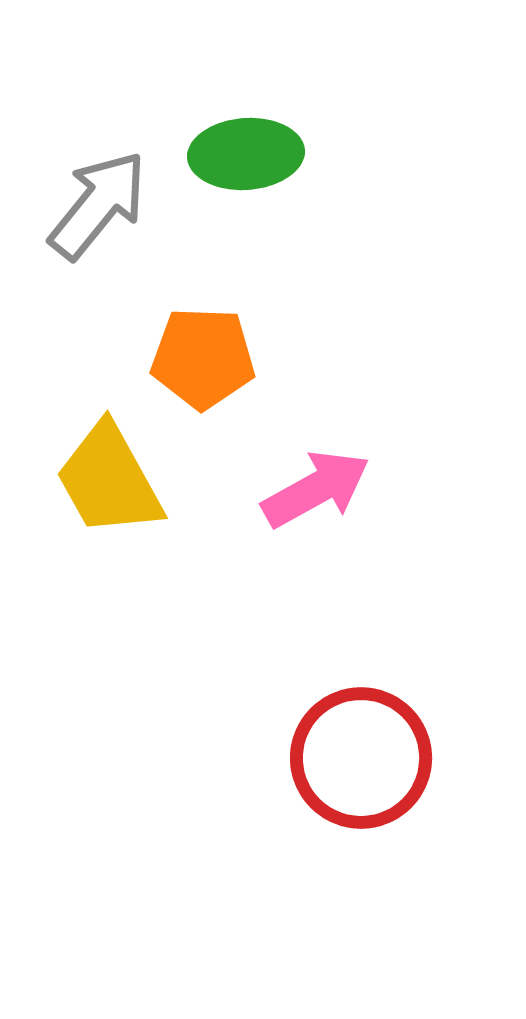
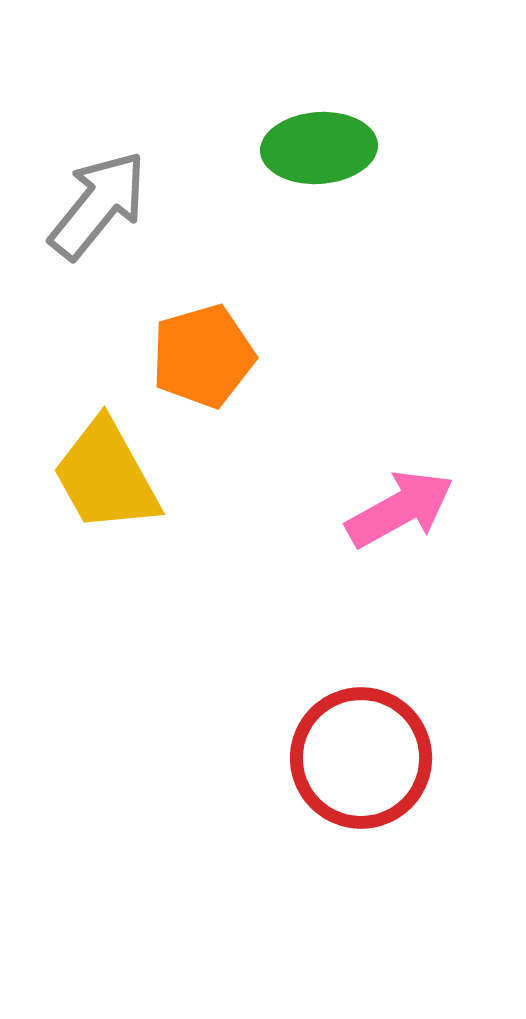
green ellipse: moved 73 px right, 6 px up
orange pentagon: moved 2 px up; rotated 18 degrees counterclockwise
yellow trapezoid: moved 3 px left, 4 px up
pink arrow: moved 84 px right, 20 px down
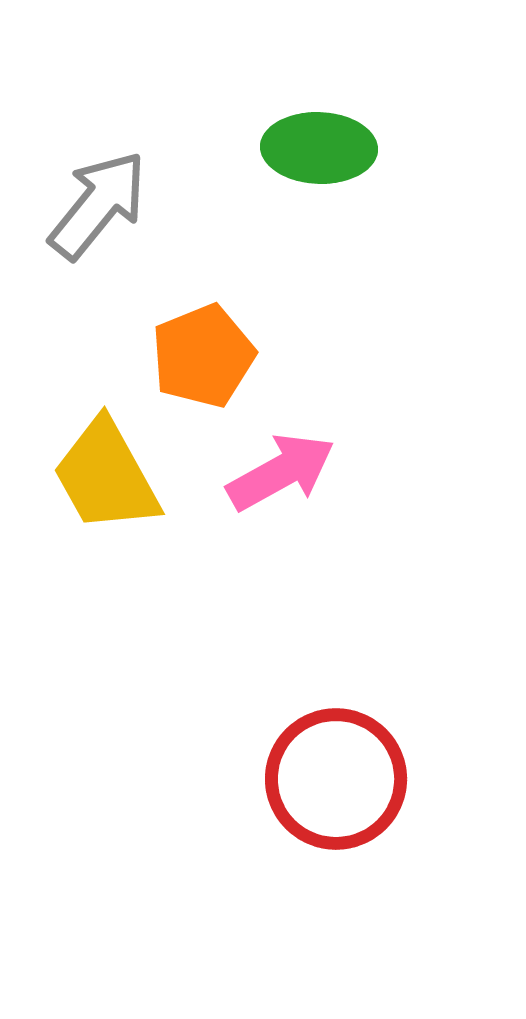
green ellipse: rotated 6 degrees clockwise
orange pentagon: rotated 6 degrees counterclockwise
pink arrow: moved 119 px left, 37 px up
red circle: moved 25 px left, 21 px down
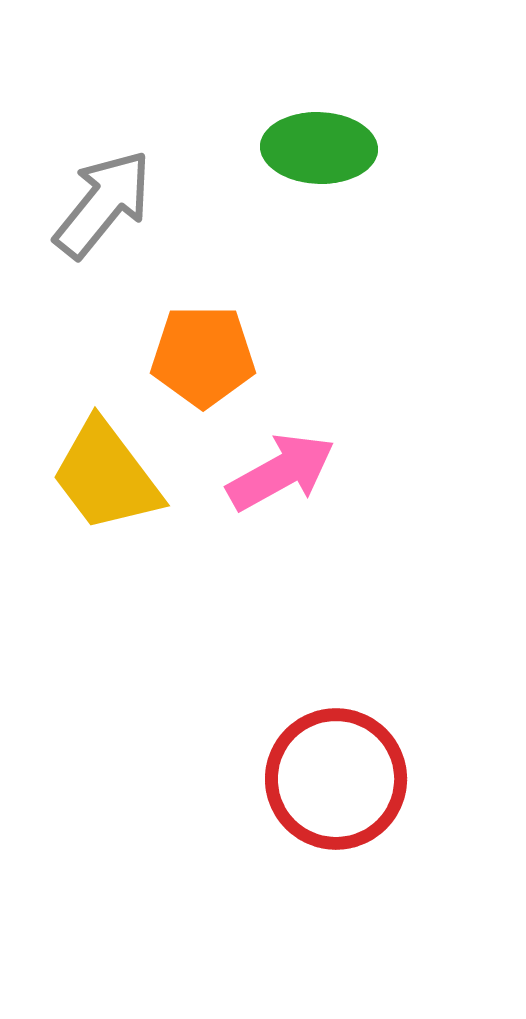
gray arrow: moved 5 px right, 1 px up
orange pentagon: rotated 22 degrees clockwise
yellow trapezoid: rotated 8 degrees counterclockwise
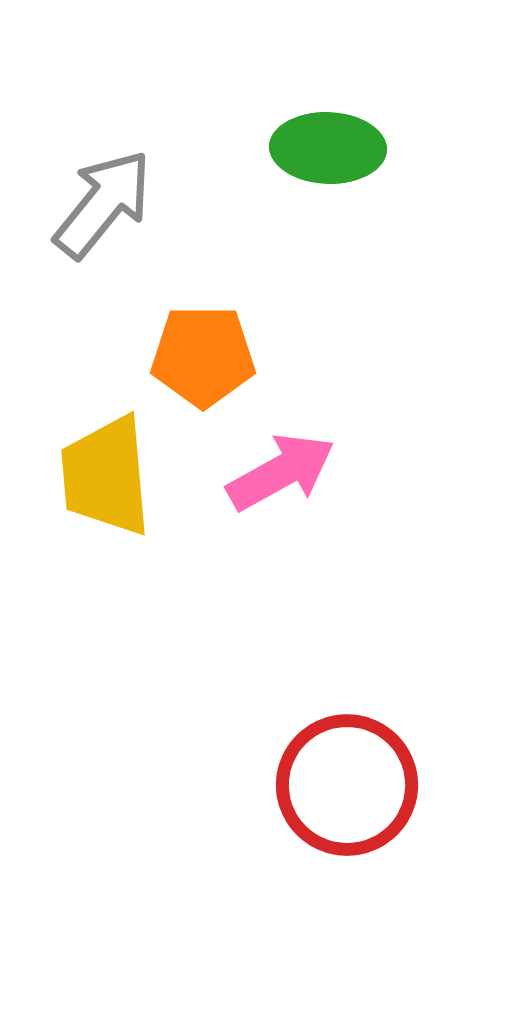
green ellipse: moved 9 px right
yellow trapezoid: rotated 32 degrees clockwise
red circle: moved 11 px right, 6 px down
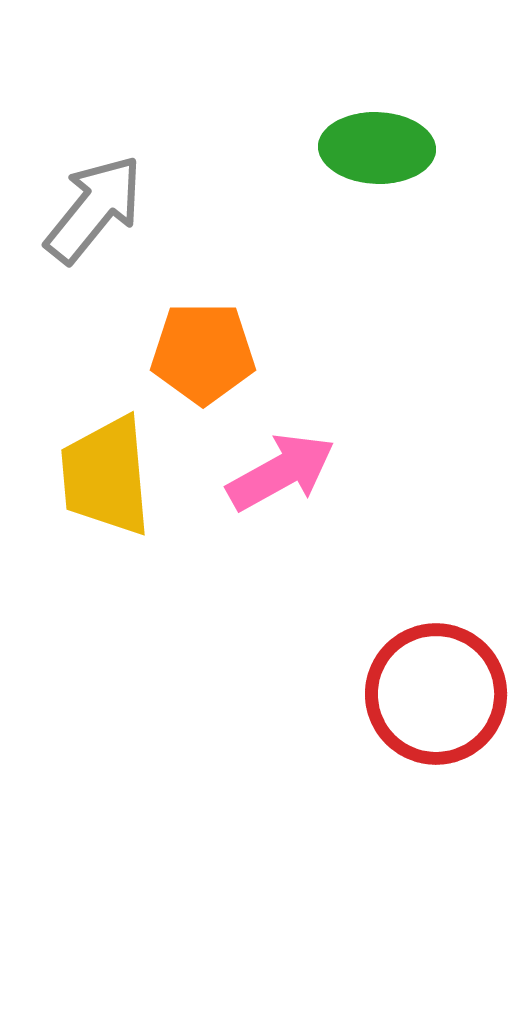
green ellipse: moved 49 px right
gray arrow: moved 9 px left, 5 px down
orange pentagon: moved 3 px up
red circle: moved 89 px right, 91 px up
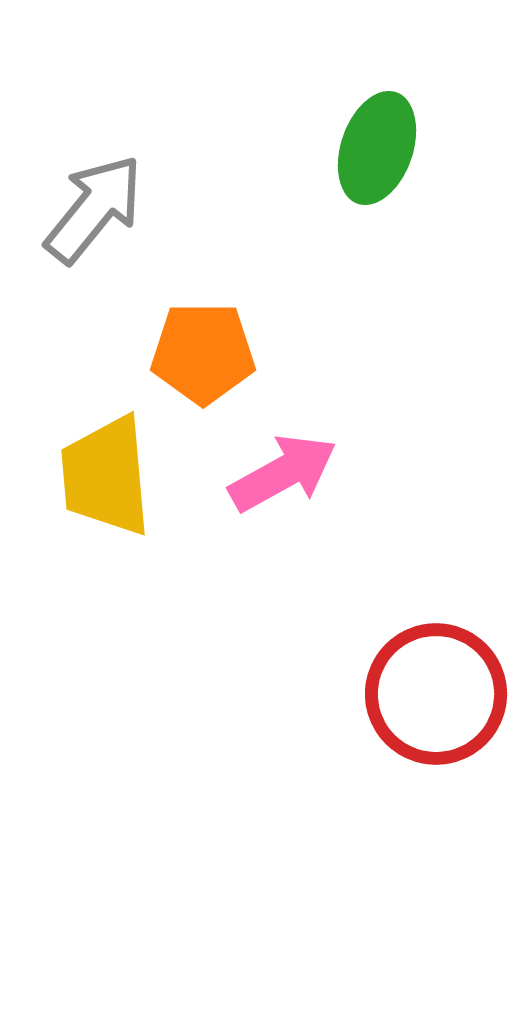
green ellipse: rotated 73 degrees counterclockwise
pink arrow: moved 2 px right, 1 px down
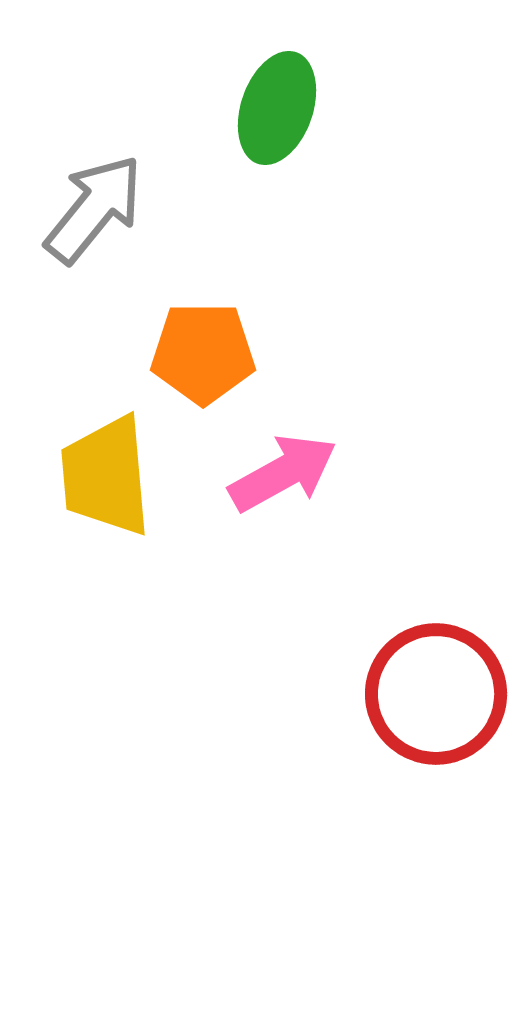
green ellipse: moved 100 px left, 40 px up
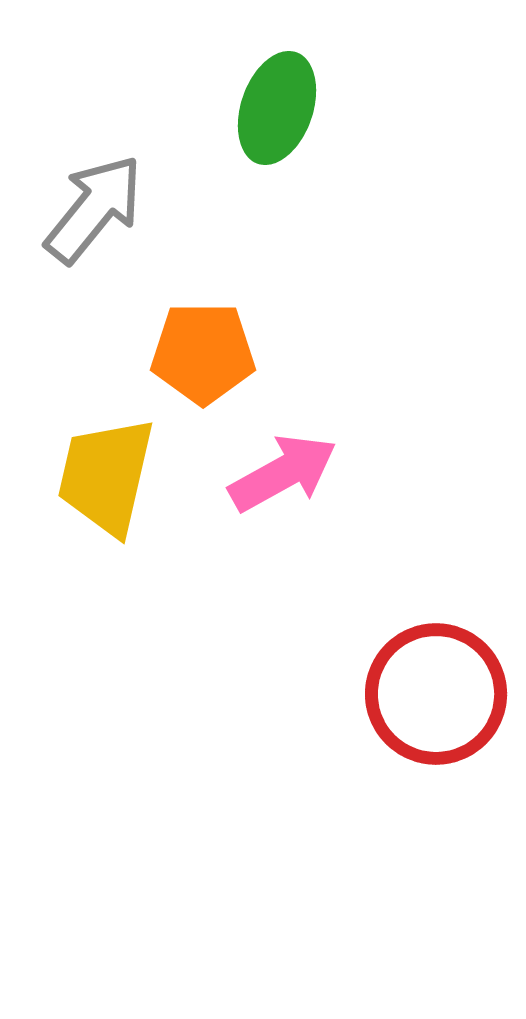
yellow trapezoid: rotated 18 degrees clockwise
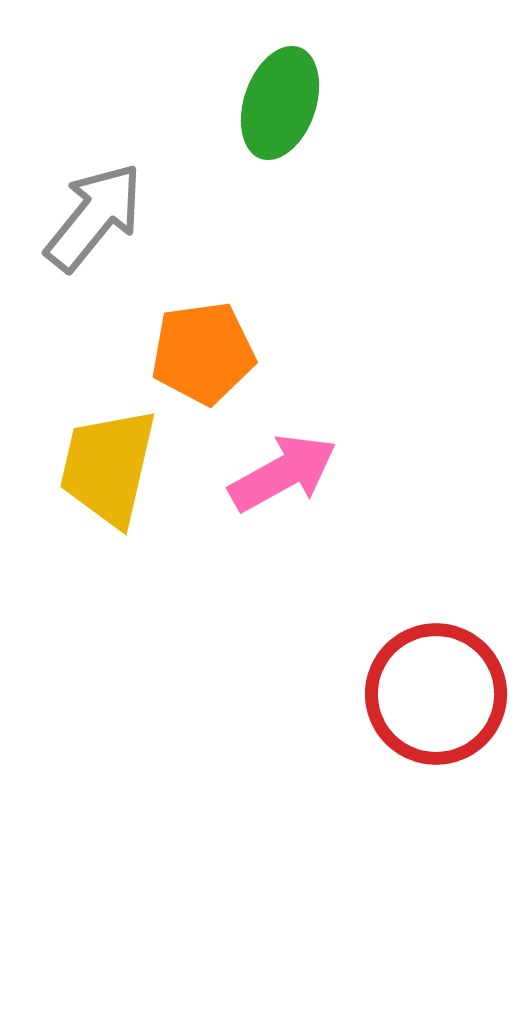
green ellipse: moved 3 px right, 5 px up
gray arrow: moved 8 px down
orange pentagon: rotated 8 degrees counterclockwise
yellow trapezoid: moved 2 px right, 9 px up
